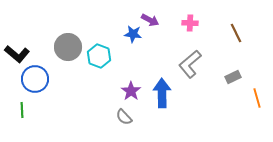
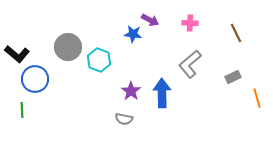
cyan hexagon: moved 4 px down
gray semicircle: moved 2 px down; rotated 36 degrees counterclockwise
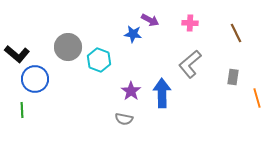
gray rectangle: rotated 56 degrees counterclockwise
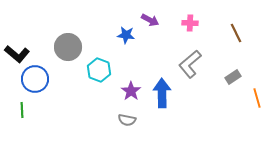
blue star: moved 7 px left, 1 px down
cyan hexagon: moved 10 px down
gray rectangle: rotated 49 degrees clockwise
gray semicircle: moved 3 px right, 1 px down
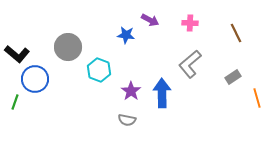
green line: moved 7 px left, 8 px up; rotated 21 degrees clockwise
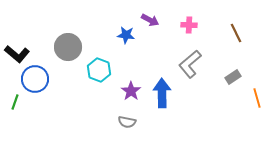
pink cross: moved 1 px left, 2 px down
gray semicircle: moved 2 px down
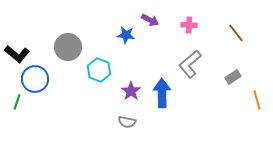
brown line: rotated 12 degrees counterclockwise
orange line: moved 2 px down
green line: moved 2 px right
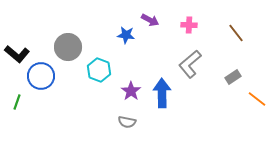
blue circle: moved 6 px right, 3 px up
orange line: moved 1 px up; rotated 36 degrees counterclockwise
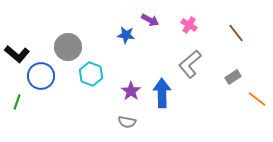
pink cross: rotated 28 degrees clockwise
cyan hexagon: moved 8 px left, 4 px down
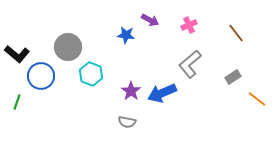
pink cross: rotated 35 degrees clockwise
blue arrow: rotated 112 degrees counterclockwise
